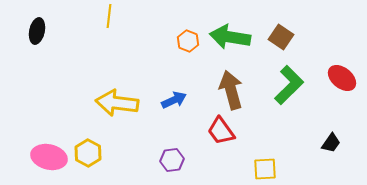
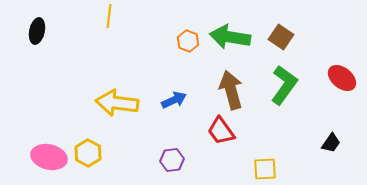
green L-shape: moved 5 px left; rotated 9 degrees counterclockwise
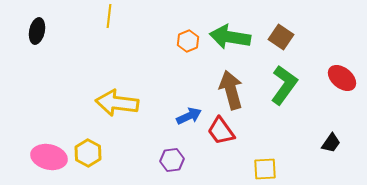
orange hexagon: rotated 15 degrees clockwise
blue arrow: moved 15 px right, 16 px down
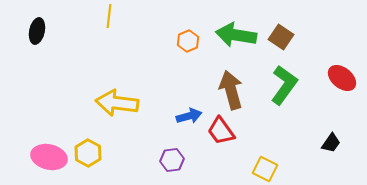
green arrow: moved 6 px right, 2 px up
blue arrow: rotated 10 degrees clockwise
yellow square: rotated 30 degrees clockwise
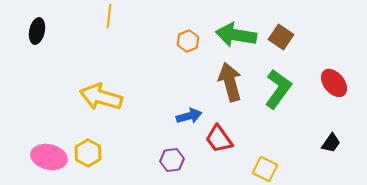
red ellipse: moved 8 px left, 5 px down; rotated 12 degrees clockwise
green L-shape: moved 6 px left, 4 px down
brown arrow: moved 1 px left, 8 px up
yellow arrow: moved 16 px left, 6 px up; rotated 9 degrees clockwise
red trapezoid: moved 2 px left, 8 px down
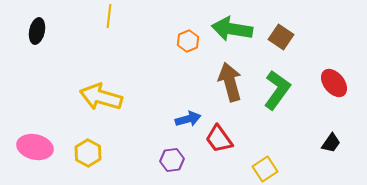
green arrow: moved 4 px left, 6 px up
green L-shape: moved 1 px left, 1 px down
blue arrow: moved 1 px left, 3 px down
pink ellipse: moved 14 px left, 10 px up
yellow square: rotated 30 degrees clockwise
